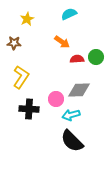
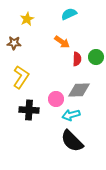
red semicircle: rotated 96 degrees clockwise
black cross: moved 1 px down
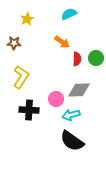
green circle: moved 1 px down
black semicircle: rotated 10 degrees counterclockwise
